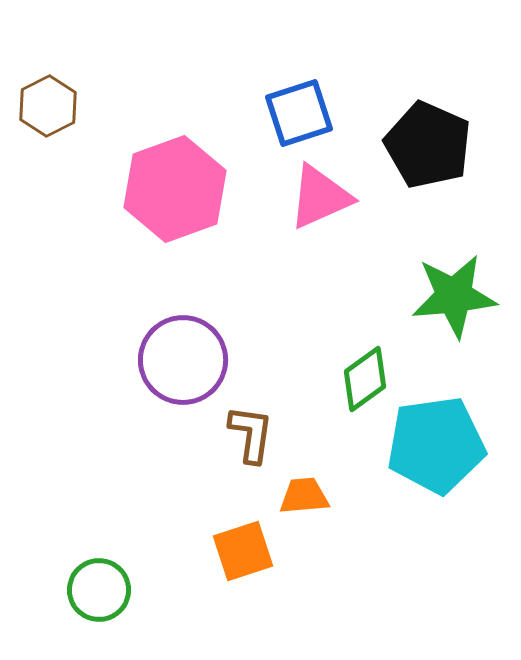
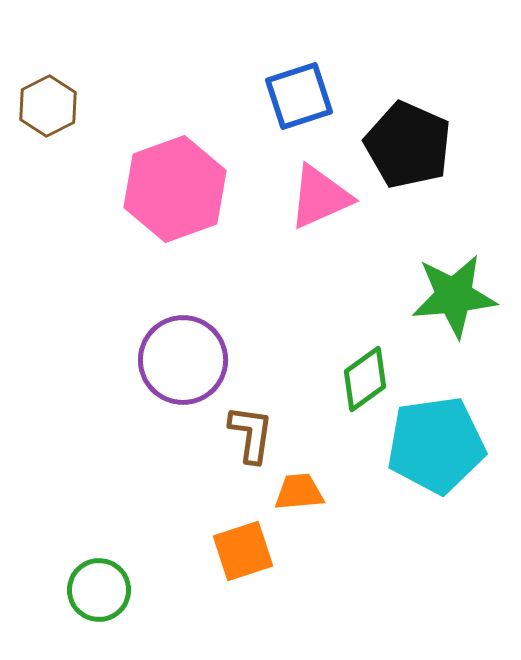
blue square: moved 17 px up
black pentagon: moved 20 px left
orange trapezoid: moved 5 px left, 4 px up
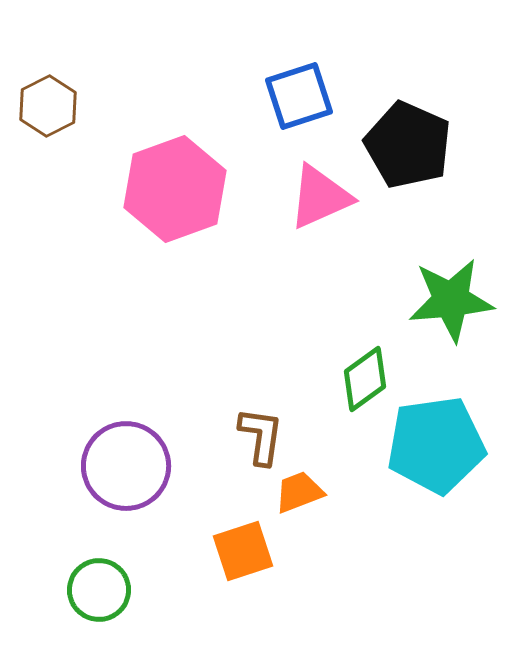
green star: moved 3 px left, 4 px down
purple circle: moved 57 px left, 106 px down
brown L-shape: moved 10 px right, 2 px down
orange trapezoid: rotated 16 degrees counterclockwise
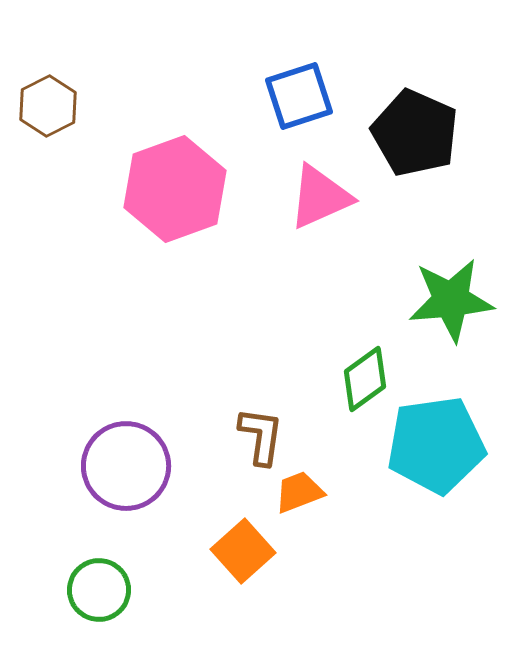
black pentagon: moved 7 px right, 12 px up
orange square: rotated 24 degrees counterclockwise
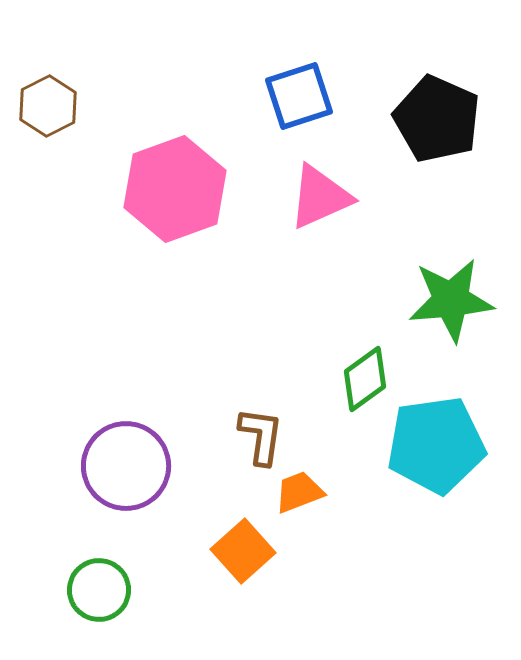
black pentagon: moved 22 px right, 14 px up
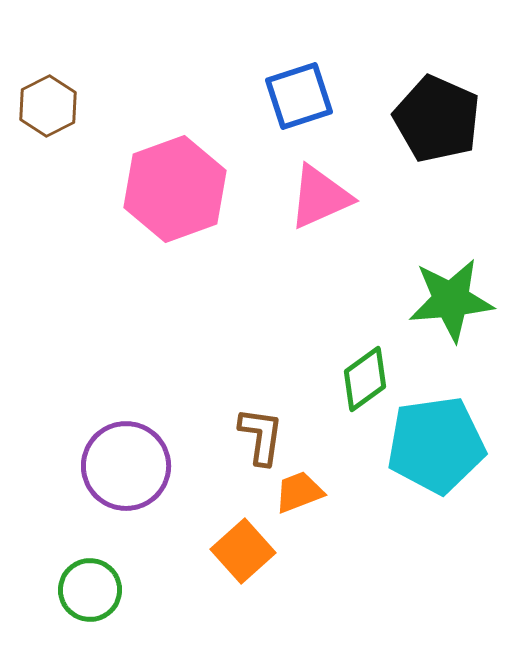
green circle: moved 9 px left
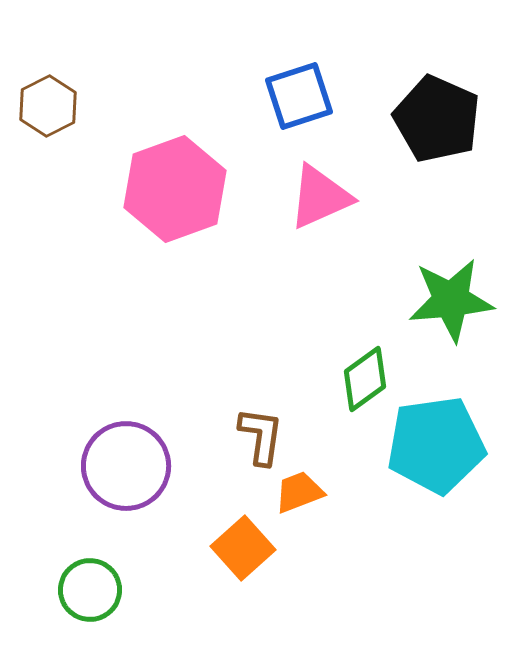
orange square: moved 3 px up
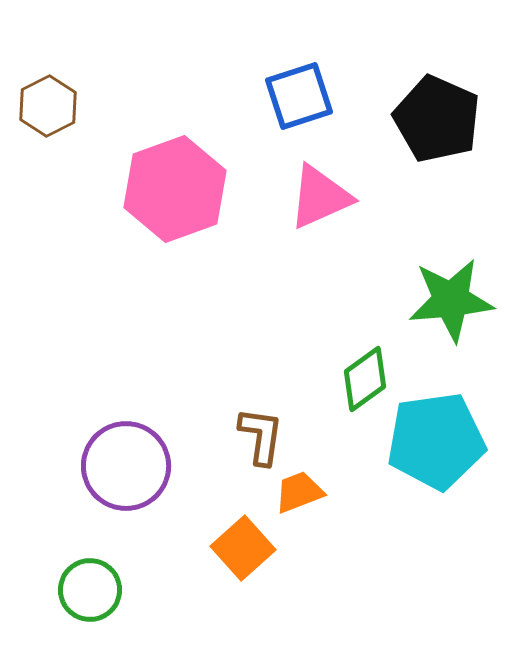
cyan pentagon: moved 4 px up
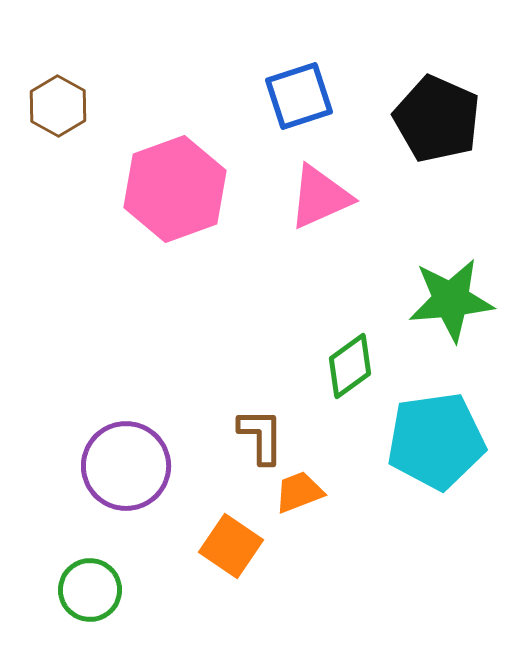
brown hexagon: moved 10 px right; rotated 4 degrees counterclockwise
green diamond: moved 15 px left, 13 px up
brown L-shape: rotated 8 degrees counterclockwise
orange square: moved 12 px left, 2 px up; rotated 14 degrees counterclockwise
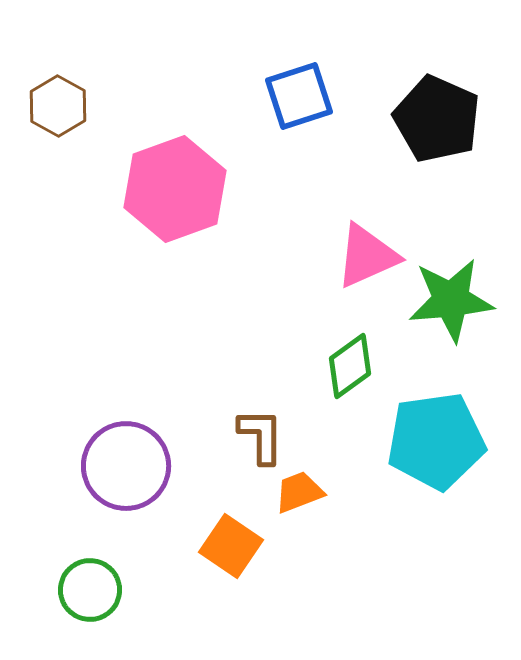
pink triangle: moved 47 px right, 59 px down
